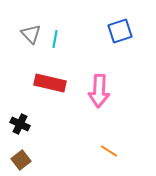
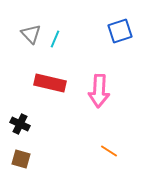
cyan line: rotated 12 degrees clockwise
brown square: moved 1 px up; rotated 36 degrees counterclockwise
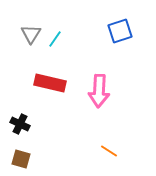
gray triangle: rotated 15 degrees clockwise
cyan line: rotated 12 degrees clockwise
